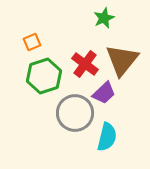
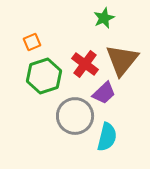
gray circle: moved 3 px down
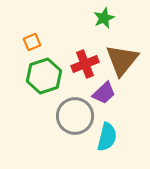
red cross: rotated 32 degrees clockwise
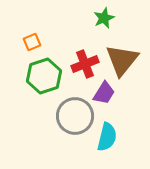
purple trapezoid: rotated 15 degrees counterclockwise
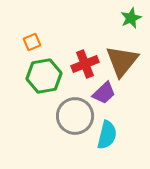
green star: moved 27 px right
brown triangle: moved 1 px down
green hexagon: rotated 8 degrees clockwise
purple trapezoid: rotated 15 degrees clockwise
cyan semicircle: moved 2 px up
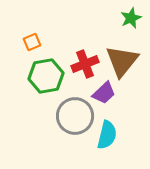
green hexagon: moved 2 px right
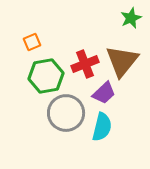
gray circle: moved 9 px left, 3 px up
cyan semicircle: moved 5 px left, 8 px up
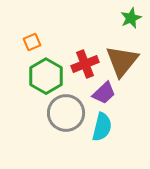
green hexagon: rotated 20 degrees counterclockwise
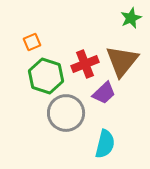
green hexagon: rotated 12 degrees counterclockwise
cyan semicircle: moved 3 px right, 17 px down
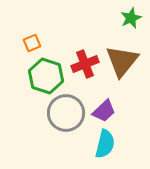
orange square: moved 1 px down
purple trapezoid: moved 18 px down
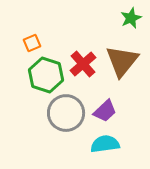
red cross: moved 2 px left; rotated 20 degrees counterclockwise
green hexagon: moved 1 px up
purple trapezoid: moved 1 px right
cyan semicircle: rotated 112 degrees counterclockwise
